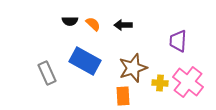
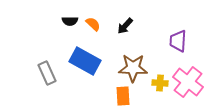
black arrow: moved 2 px right, 1 px down; rotated 48 degrees counterclockwise
brown star: rotated 20 degrees clockwise
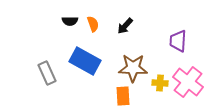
orange semicircle: rotated 28 degrees clockwise
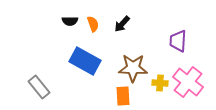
black arrow: moved 3 px left, 2 px up
gray rectangle: moved 8 px left, 14 px down; rotated 15 degrees counterclockwise
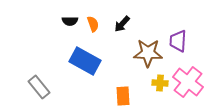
brown star: moved 15 px right, 15 px up
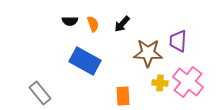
gray rectangle: moved 1 px right, 6 px down
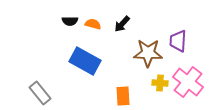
orange semicircle: rotated 56 degrees counterclockwise
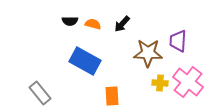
orange rectangle: moved 11 px left
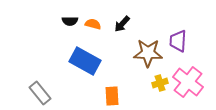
yellow cross: rotated 21 degrees counterclockwise
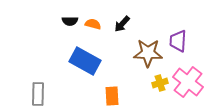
gray rectangle: moved 2 px left, 1 px down; rotated 40 degrees clockwise
